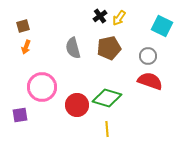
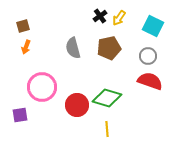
cyan square: moved 9 px left
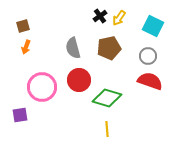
red circle: moved 2 px right, 25 px up
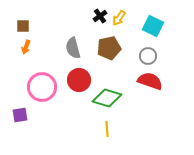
brown square: rotated 16 degrees clockwise
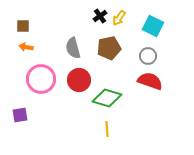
orange arrow: rotated 80 degrees clockwise
pink circle: moved 1 px left, 8 px up
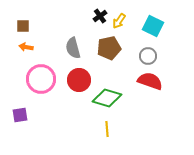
yellow arrow: moved 3 px down
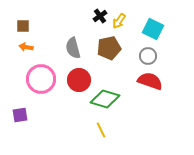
cyan square: moved 3 px down
green diamond: moved 2 px left, 1 px down
yellow line: moved 6 px left, 1 px down; rotated 21 degrees counterclockwise
